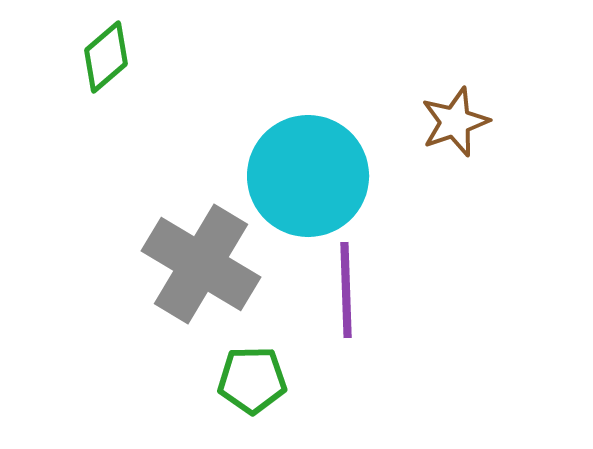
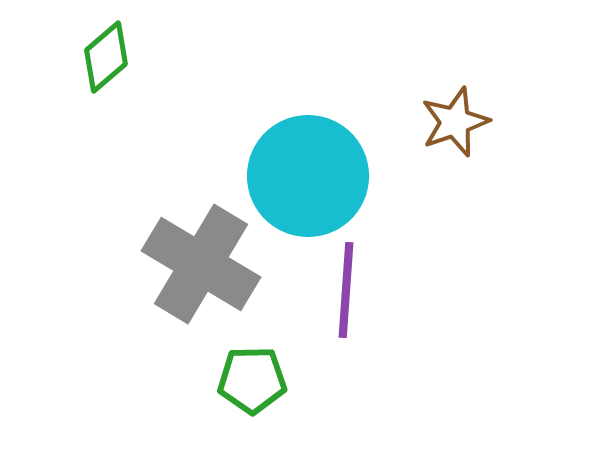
purple line: rotated 6 degrees clockwise
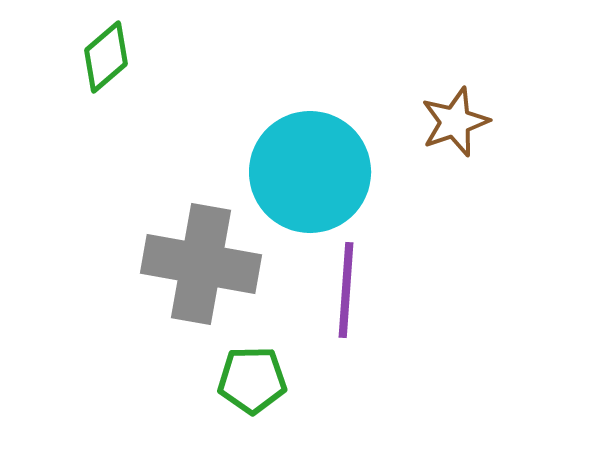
cyan circle: moved 2 px right, 4 px up
gray cross: rotated 21 degrees counterclockwise
